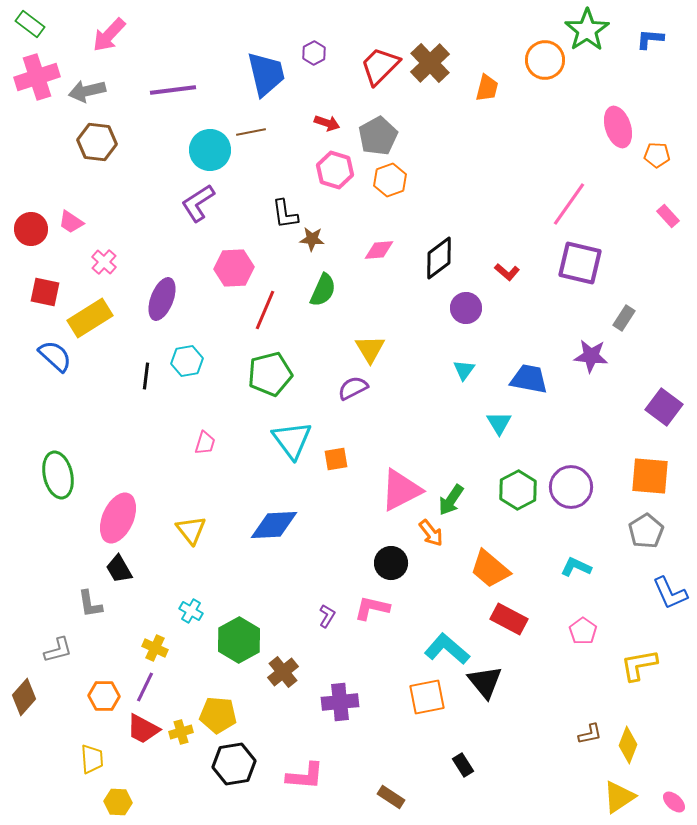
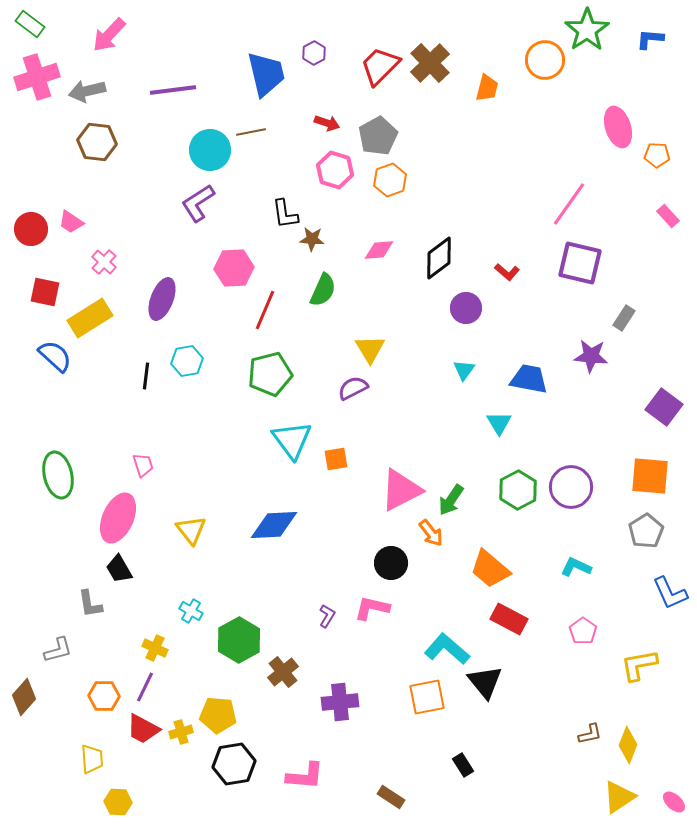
pink trapezoid at (205, 443): moved 62 px left, 22 px down; rotated 35 degrees counterclockwise
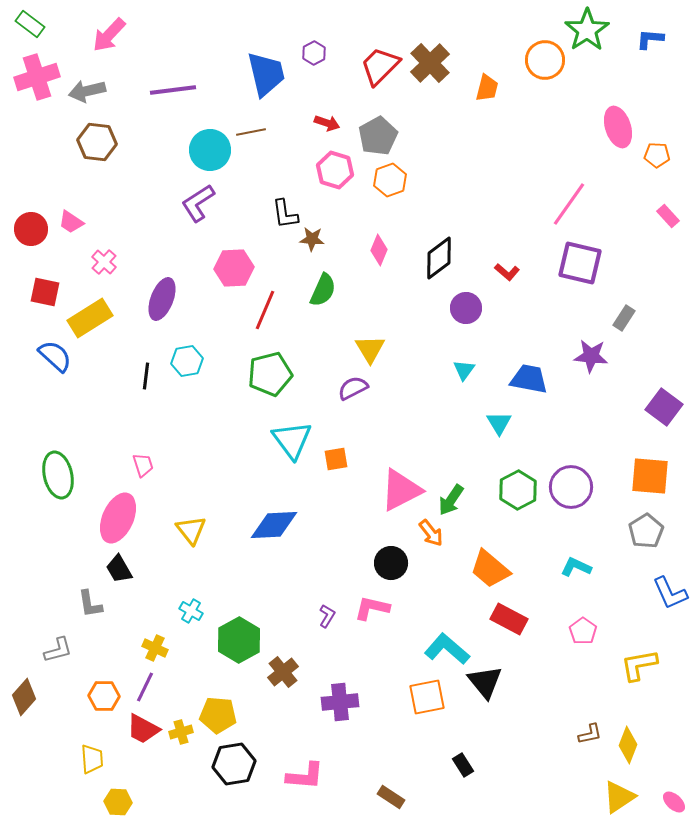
pink diamond at (379, 250): rotated 64 degrees counterclockwise
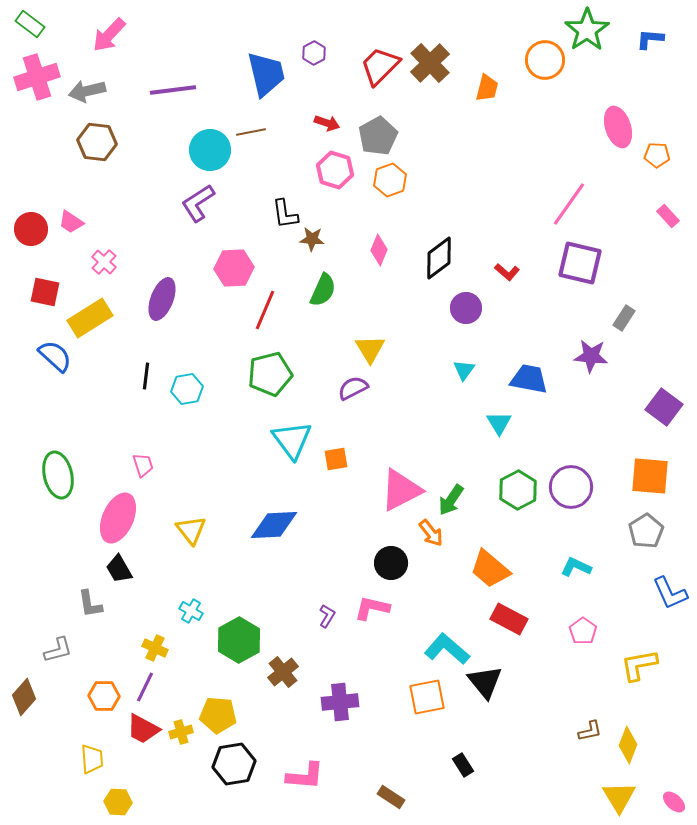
cyan hexagon at (187, 361): moved 28 px down
brown L-shape at (590, 734): moved 3 px up
yellow triangle at (619, 797): rotated 27 degrees counterclockwise
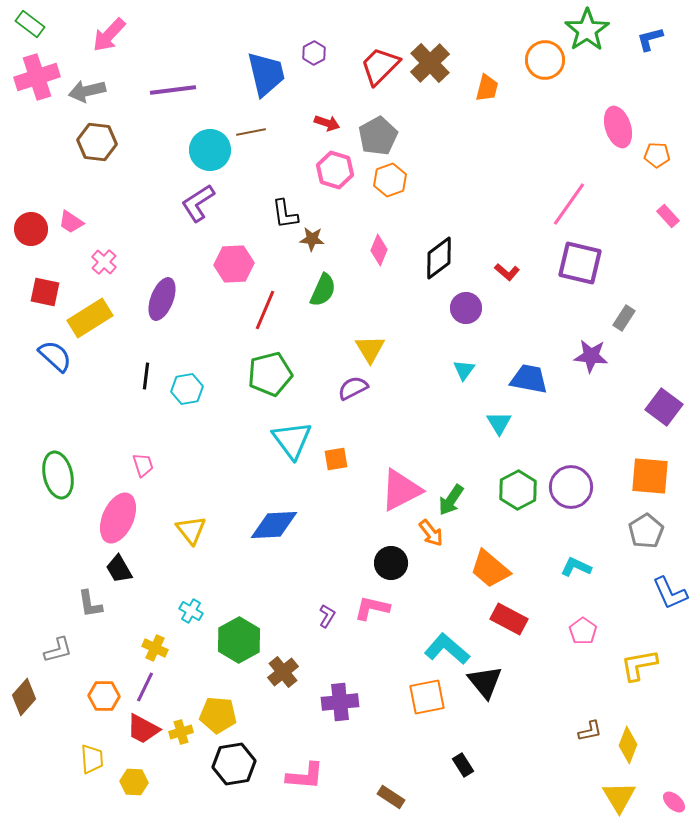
blue L-shape at (650, 39): rotated 20 degrees counterclockwise
pink hexagon at (234, 268): moved 4 px up
yellow hexagon at (118, 802): moved 16 px right, 20 px up
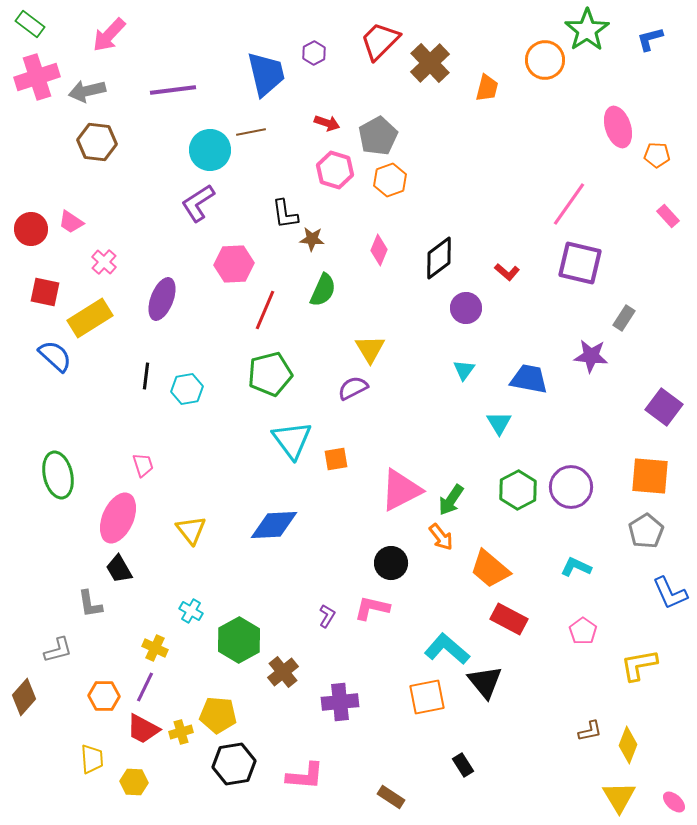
red trapezoid at (380, 66): moved 25 px up
orange arrow at (431, 533): moved 10 px right, 4 px down
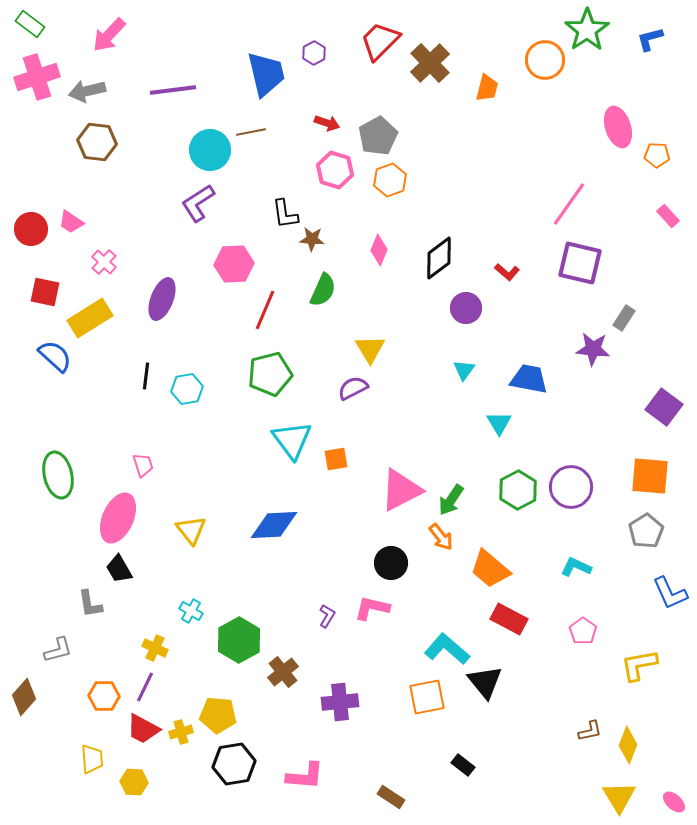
purple star at (591, 356): moved 2 px right, 7 px up
black rectangle at (463, 765): rotated 20 degrees counterclockwise
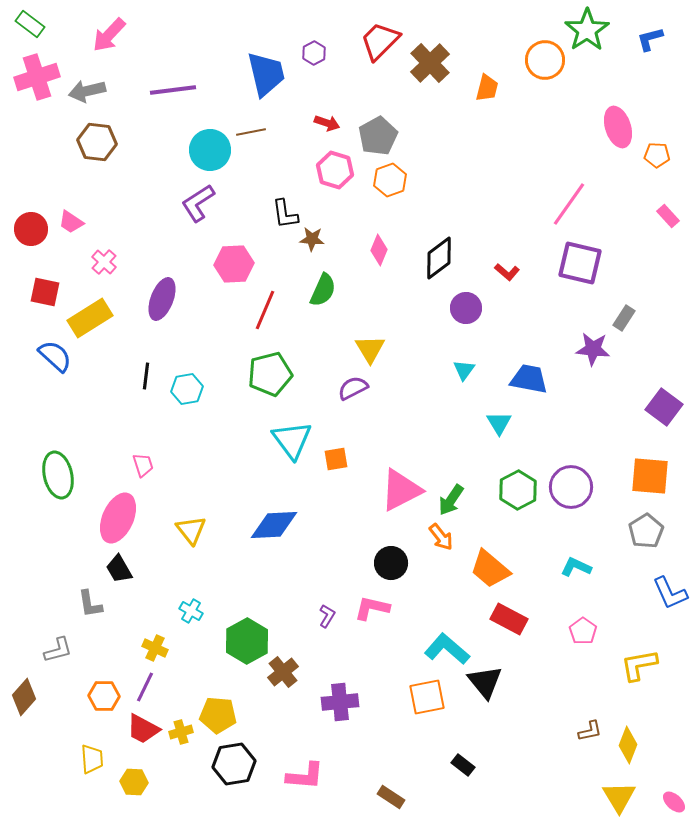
green hexagon at (239, 640): moved 8 px right, 1 px down
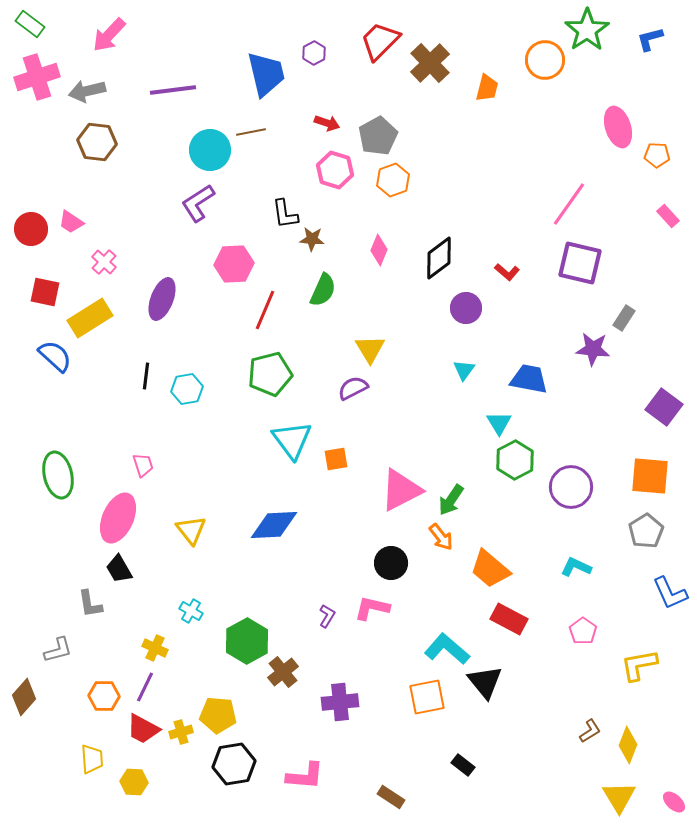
orange hexagon at (390, 180): moved 3 px right
green hexagon at (518, 490): moved 3 px left, 30 px up
brown L-shape at (590, 731): rotated 20 degrees counterclockwise
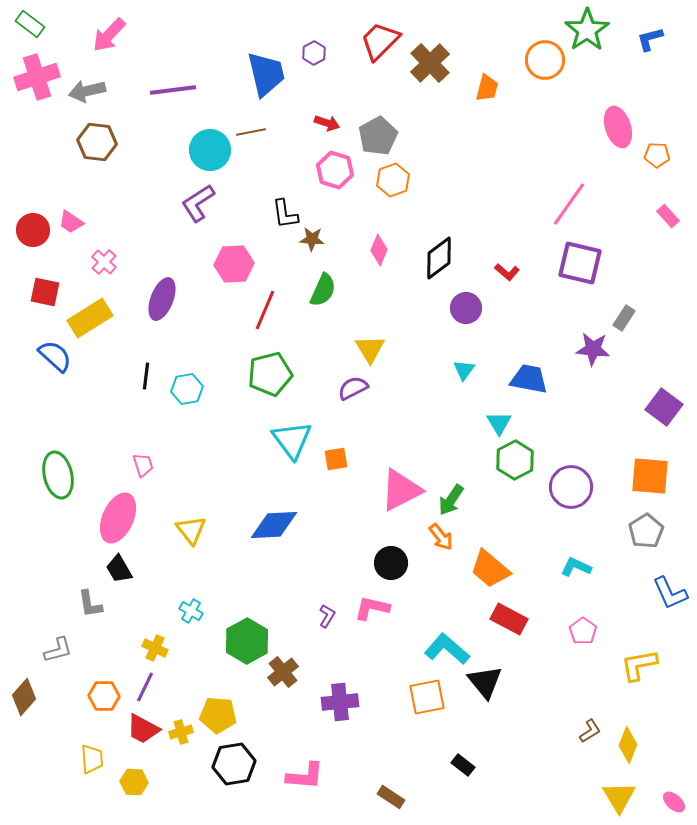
red circle at (31, 229): moved 2 px right, 1 px down
